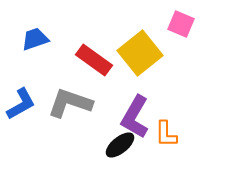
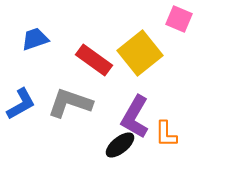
pink square: moved 2 px left, 5 px up
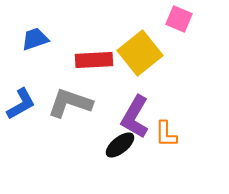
red rectangle: rotated 39 degrees counterclockwise
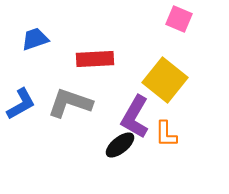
yellow square: moved 25 px right, 27 px down; rotated 12 degrees counterclockwise
red rectangle: moved 1 px right, 1 px up
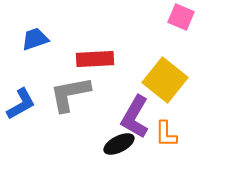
pink square: moved 2 px right, 2 px up
gray L-shape: moved 9 px up; rotated 30 degrees counterclockwise
black ellipse: moved 1 px left, 1 px up; rotated 12 degrees clockwise
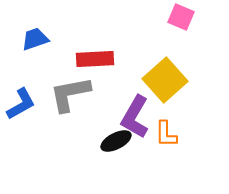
yellow square: rotated 9 degrees clockwise
black ellipse: moved 3 px left, 3 px up
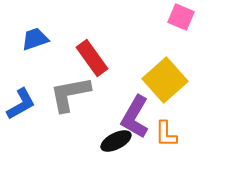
red rectangle: moved 3 px left, 1 px up; rotated 57 degrees clockwise
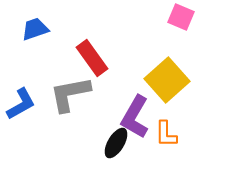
blue trapezoid: moved 10 px up
yellow square: moved 2 px right
black ellipse: moved 2 px down; rotated 32 degrees counterclockwise
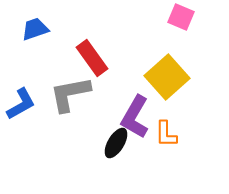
yellow square: moved 3 px up
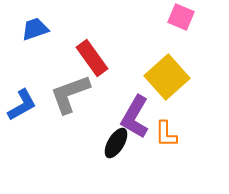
gray L-shape: rotated 9 degrees counterclockwise
blue L-shape: moved 1 px right, 1 px down
